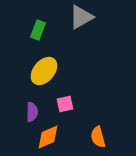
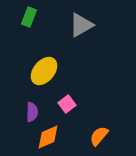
gray triangle: moved 8 px down
green rectangle: moved 9 px left, 13 px up
pink square: moved 2 px right; rotated 24 degrees counterclockwise
orange semicircle: moved 1 px right, 1 px up; rotated 55 degrees clockwise
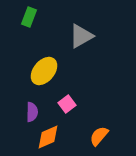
gray triangle: moved 11 px down
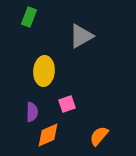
yellow ellipse: rotated 36 degrees counterclockwise
pink square: rotated 18 degrees clockwise
orange diamond: moved 2 px up
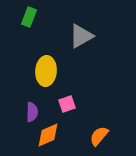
yellow ellipse: moved 2 px right
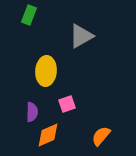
green rectangle: moved 2 px up
orange semicircle: moved 2 px right
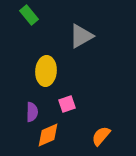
green rectangle: rotated 60 degrees counterclockwise
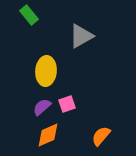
purple semicircle: moved 10 px right, 5 px up; rotated 132 degrees counterclockwise
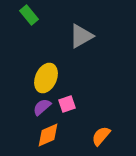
yellow ellipse: moved 7 px down; rotated 20 degrees clockwise
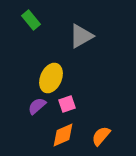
green rectangle: moved 2 px right, 5 px down
yellow ellipse: moved 5 px right
purple semicircle: moved 5 px left, 1 px up
orange diamond: moved 15 px right
